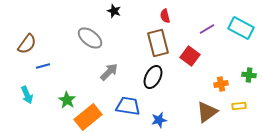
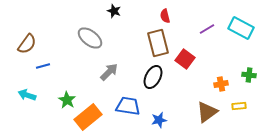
red square: moved 5 px left, 3 px down
cyan arrow: rotated 132 degrees clockwise
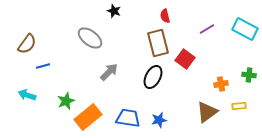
cyan rectangle: moved 4 px right, 1 px down
green star: moved 1 px left, 1 px down; rotated 18 degrees clockwise
blue trapezoid: moved 12 px down
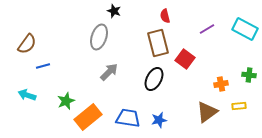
gray ellipse: moved 9 px right, 1 px up; rotated 70 degrees clockwise
black ellipse: moved 1 px right, 2 px down
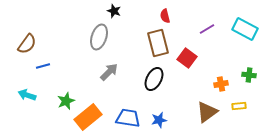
red square: moved 2 px right, 1 px up
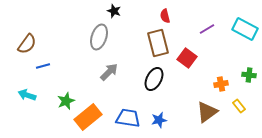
yellow rectangle: rotated 56 degrees clockwise
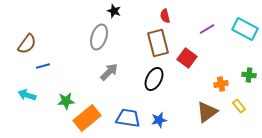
green star: rotated 18 degrees clockwise
orange rectangle: moved 1 px left, 1 px down
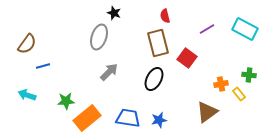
black star: moved 2 px down
yellow rectangle: moved 12 px up
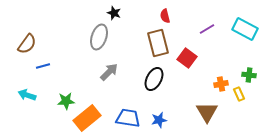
yellow rectangle: rotated 16 degrees clockwise
brown triangle: rotated 25 degrees counterclockwise
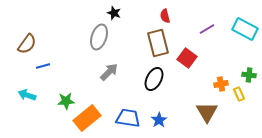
blue star: rotated 21 degrees counterclockwise
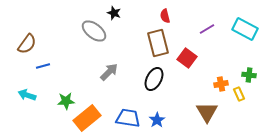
gray ellipse: moved 5 px left, 6 px up; rotated 70 degrees counterclockwise
blue star: moved 2 px left
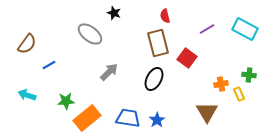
gray ellipse: moved 4 px left, 3 px down
blue line: moved 6 px right, 1 px up; rotated 16 degrees counterclockwise
